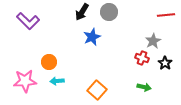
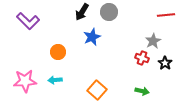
orange circle: moved 9 px right, 10 px up
cyan arrow: moved 2 px left, 1 px up
green arrow: moved 2 px left, 4 px down
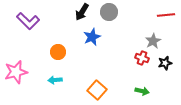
black star: rotated 24 degrees clockwise
pink star: moved 9 px left, 9 px up; rotated 10 degrees counterclockwise
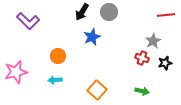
orange circle: moved 4 px down
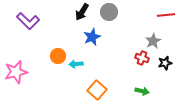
cyan arrow: moved 21 px right, 16 px up
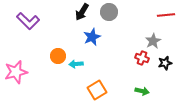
orange square: rotated 18 degrees clockwise
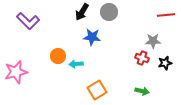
blue star: rotated 30 degrees clockwise
gray star: rotated 28 degrees clockwise
